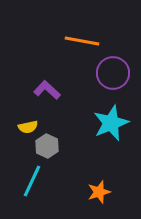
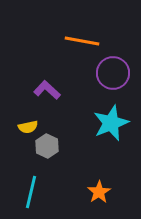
cyan line: moved 1 px left, 11 px down; rotated 12 degrees counterclockwise
orange star: rotated 15 degrees counterclockwise
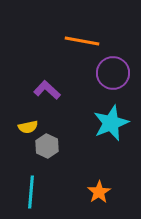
cyan line: rotated 8 degrees counterclockwise
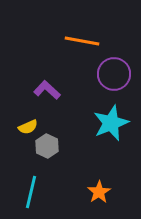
purple circle: moved 1 px right, 1 px down
yellow semicircle: rotated 12 degrees counterclockwise
cyan line: rotated 8 degrees clockwise
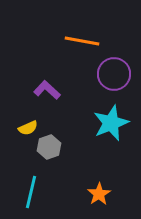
yellow semicircle: moved 1 px down
gray hexagon: moved 2 px right, 1 px down; rotated 15 degrees clockwise
orange star: moved 2 px down
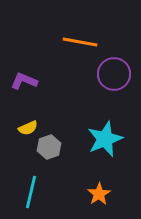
orange line: moved 2 px left, 1 px down
purple L-shape: moved 23 px left, 9 px up; rotated 20 degrees counterclockwise
cyan star: moved 6 px left, 16 px down
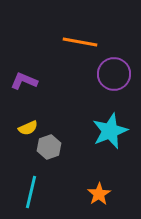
cyan star: moved 5 px right, 8 px up
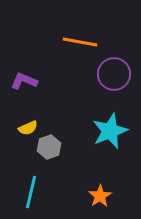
orange star: moved 1 px right, 2 px down
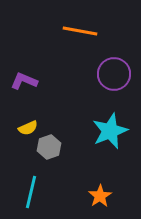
orange line: moved 11 px up
